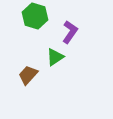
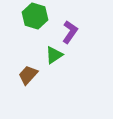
green triangle: moved 1 px left, 2 px up
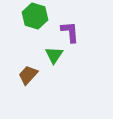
purple L-shape: rotated 40 degrees counterclockwise
green triangle: rotated 24 degrees counterclockwise
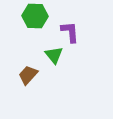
green hexagon: rotated 15 degrees counterclockwise
green triangle: rotated 12 degrees counterclockwise
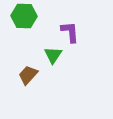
green hexagon: moved 11 px left
green triangle: moved 1 px left; rotated 12 degrees clockwise
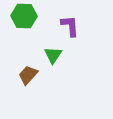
purple L-shape: moved 6 px up
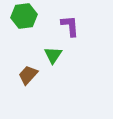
green hexagon: rotated 10 degrees counterclockwise
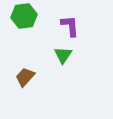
green triangle: moved 10 px right
brown trapezoid: moved 3 px left, 2 px down
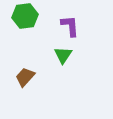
green hexagon: moved 1 px right
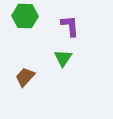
green hexagon: rotated 10 degrees clockwise
green triangle: moved 3 px down
